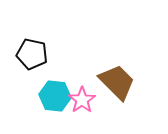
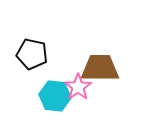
brown trapezoid: moved 17 px left, 14 px up; rotated 45 degrees counterclockwise
pink star: moved 4 px left, 13 px up
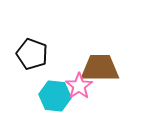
black pentagon: rotated 8 degrees clockwise
pink star: moved 1 px right, 1 px up
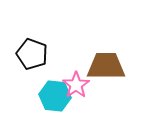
brown trapezoid: moved 6 px right, 2 px up
pink star: moved 3 px left, 1 px up
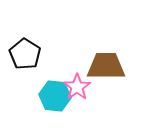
black pentagon: moved 7 px left; rotated 12 degrees clockwise
pink star: moved 1 px right, 2 px down
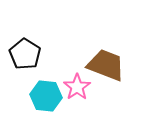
brown trapezoid: moved 1 px up; rotated 21 degrees clockwise
cyan hexagon: moved 9 px left
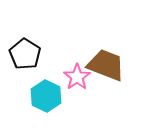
pink star: moved 10 px up
cyan hexagon: rotated 20 degrees clockwise
